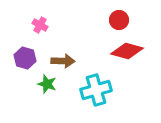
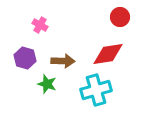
red circle: moved 1 px right, 3 px up
red diamond: moved 19 px left, 3 px down; rotated 24 degrees counterclockwise
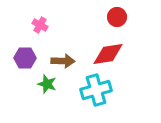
red circle: moved 3 px left
purple hexagon: rotated 15 degrees counterclockwise
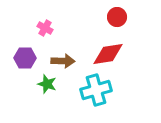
pink cross: moved 5 px right, 3 px down
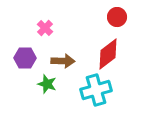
pink cross: rotated 14 degrees clockwise
red diamond: rotated 28 degrees counterclockwise
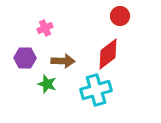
red circle: moved 3 px right, 1 px up
pink cross: rotated 21 degrees clockwise
